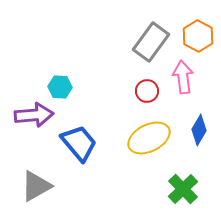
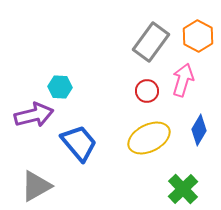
pink arrow: moved 3 px down; rotated 24 degrees clockwise
purple arrow: rotated 9 degrees counterclockwise
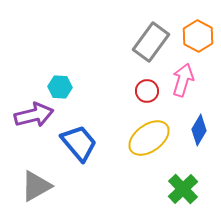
yellow ellipse: rotated 9 degrees counterclockwise
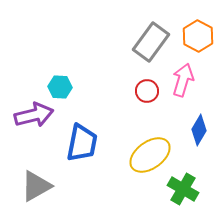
yellow ellipse: moved 1 px right, 17 px down
blue trapezoid: moved 3 px right; rotated 51 degrees clockwise
green cross: rotated 16 degrees counterclockwise
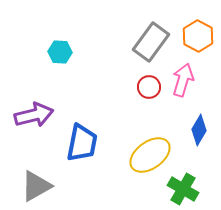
cyan hexagon: moved 35 px up
red circle: moved 2 px right, 4 px up
